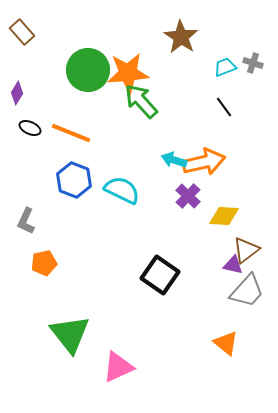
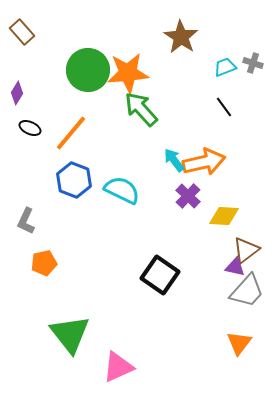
green arrow: moved 8 px down
orange line: rotated 72 degrees counterclockwise
cyan arrow: rotated 35 degrees clockwise
purple triangle: moved 2 px right, 2 px down
orange triangle: moved 13 px right; rotated 28 degrees clockwise
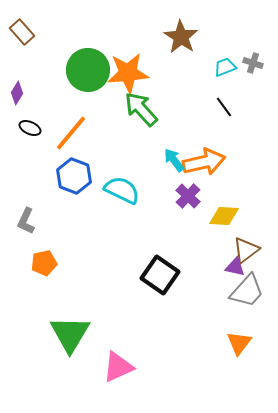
blue hexagon: moved 4 px up
green triangle: rotated 9 degrees clockwise
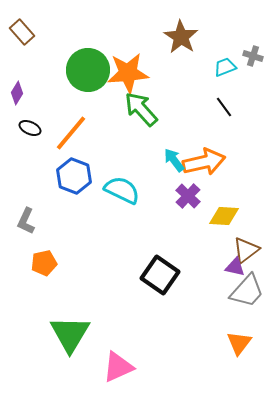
gray cross: moved 7 px up
